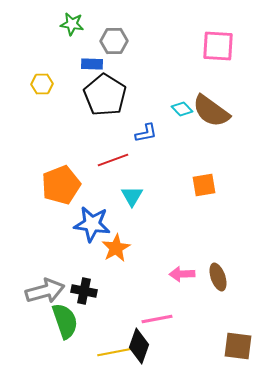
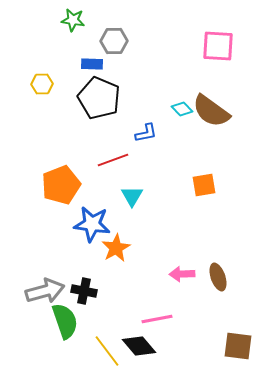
green star: moved 1 px right, 4 px up
black pentagon: moved 6 px left, 3 px down; rotated 9 degrees counterclockwise
black diamond: rotated 60 degrees counterclockwise
yellow line: moved 8 px left, 1 px up; rotated 64 degrees clockwise
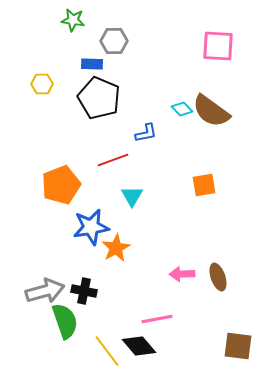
blue star: moved 1 px left, 3 px down; rotated 18 degrees counterclockwise
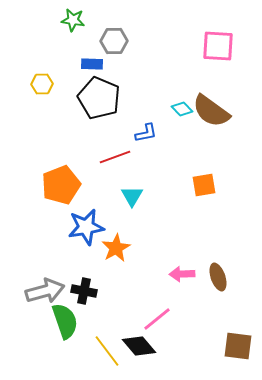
red line: moved 2 px right, 3 px up
blue star: moved 5 px left
pink line: rotated 28 degrees counterclockwise
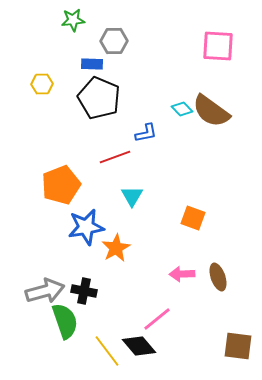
green star: rotated 15 degrees counterclockwise
orange square: moved 11 px left, 33 px down; rotated 30 degrees clockwise
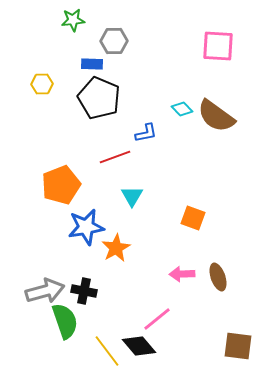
brown semicircle: moved 5 px right, 5 px down
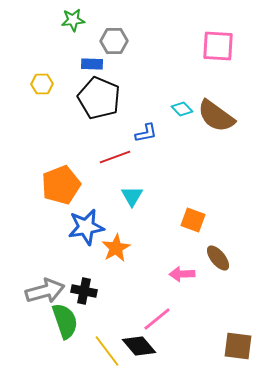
orange square: moved 2 px down
brown ellipse: moved 19 px up; rotated 20 degrees counterclockwise
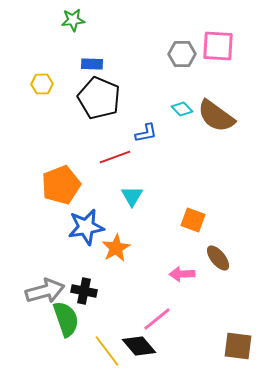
gray hexagon: moved 68 px right, 13 px down
green semicircle: moved 1 px right, 2 px up
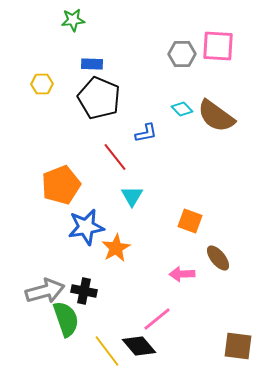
red line: rotated 72 degrees clockwise
orange square: moved 3 px left, 1 px down
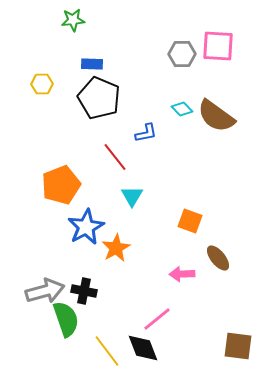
blue star: rotated 18 degrees counterclockwise
black diamond: moved 4 px right, 2 px down; rotated 20 degrees clockwise
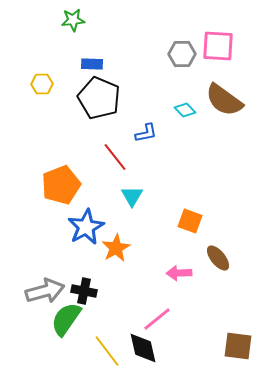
cyan diamond: moved 3 px right, 1 px down
brown semicircle: moved 8 px right, 16 px up
pink arrow: moved 3 px left, 1 px up
green semicircle: rotated 126 degrees counterclockwise
black diamond: rotated 8 degrees clockwise
